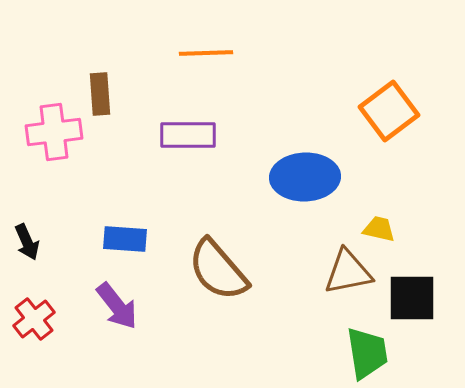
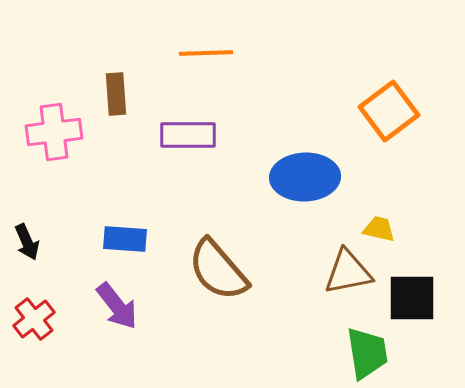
brown rectangle: moved 16 px right
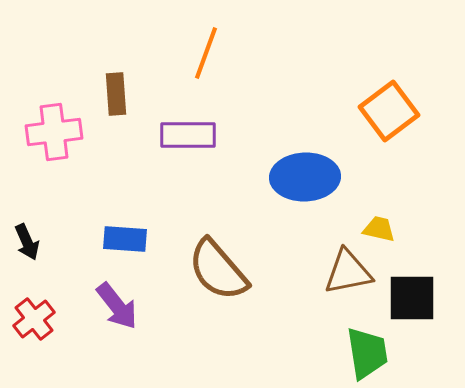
orange line: rotated 68 degrees counterclockwise
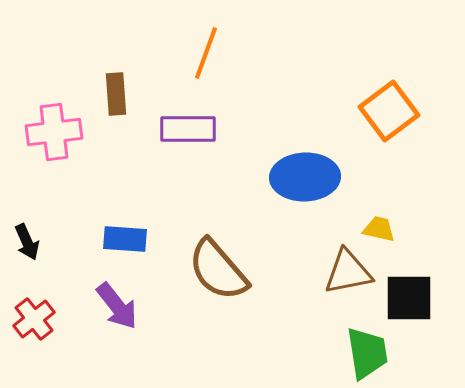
purple rectangle: moved 6 px up
black square: moved 3 px left
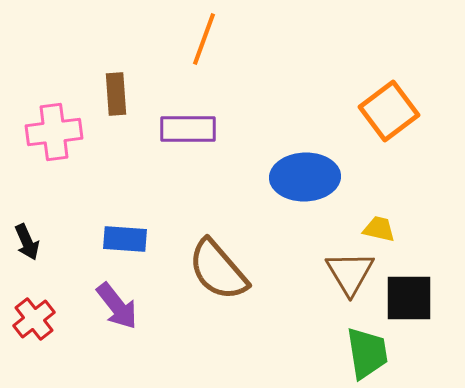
orange line: moved 2 px left, 14 px up
brown triangle: moved 2 px right, 1 px down; rotated 50 degrees counterclockwise
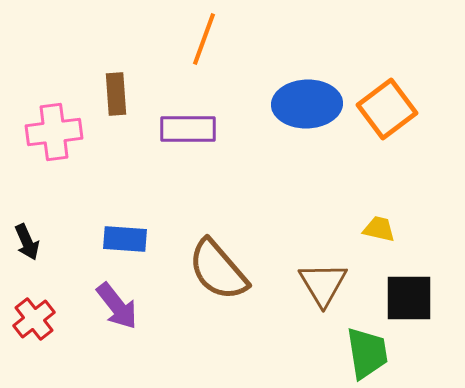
orange square: moved 2 px left, 2 px up
blue ellipse: moved 2 px right, 73 px up
brown triangle: moved 27 px left, 11 px down
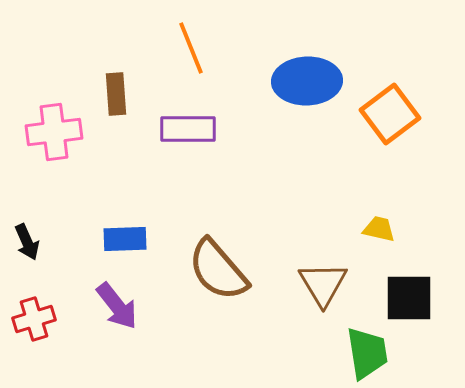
orange line: moved 13 px left, 9 px down; rotated 42 degrees counterclockwise
blue ellipse: moved 23 px up
orange square: moved 3 px right, 5 px down
blue rectangle: rotated 6 degrees counterclockwise
red cross: rotated 21 degrees clockwise
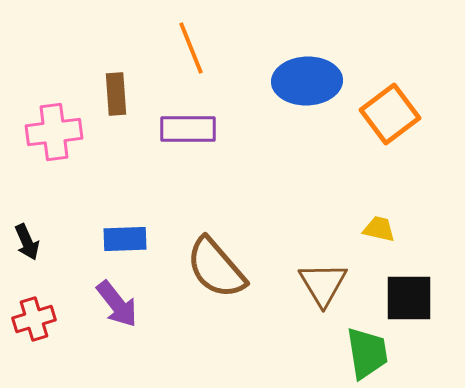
brown semicircle: moved 2 px left, 2 px up
purple arrow: moved 2 px up
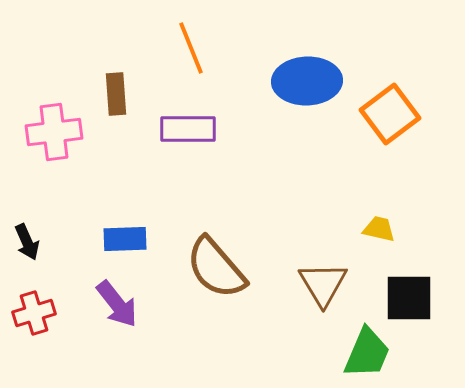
red cross: moved 6 px up
green trapezoid: rotated 32 degrees clockwise
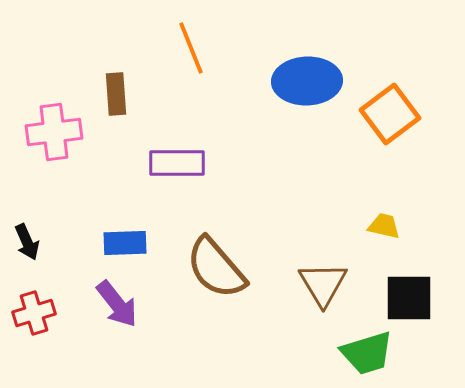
purple rectangle: moved 11 px left, 34 px down
yellow trapezoid: moved 5 px right, 3 px up
blue rectangle: moved 4 px down
green trapezoid: rotated 50 degrees clockwise
